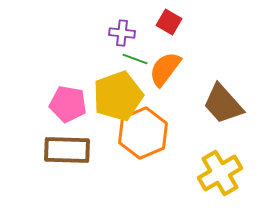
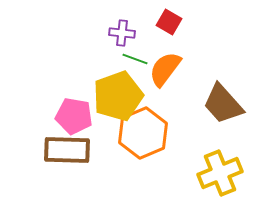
pink pentagon: moved 6 px right, 12 px down
yellow cross: rotated 9 degrees clockwise
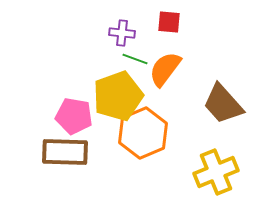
red square: rotated 25 degrees counterclockwise
brown rectangle: moved 2 px left, 2 px down
yellow cross: moved 4 px left, 1 px up
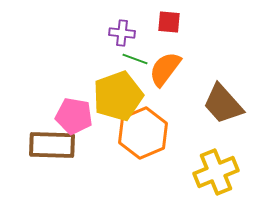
brown rectangle: moved 13 px left, 7 px up
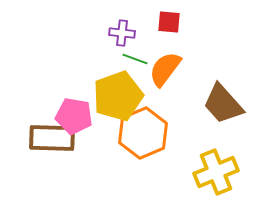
brown rectangle: moved 7 px up
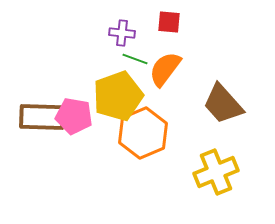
brown rectangle: moved 10 px left, 21 px up
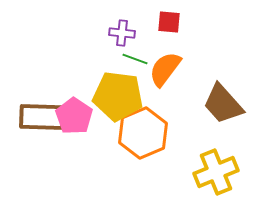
yellow pentagon: rotated 27 degrees clockwise
pink pentagon: rotated 24 degrees clockwise
